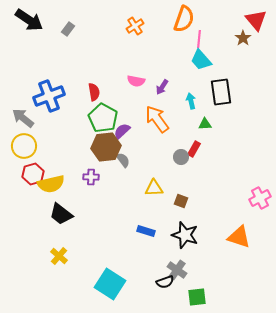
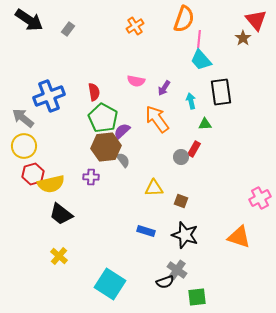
purple arrow: moved 2 px right, 1 px down
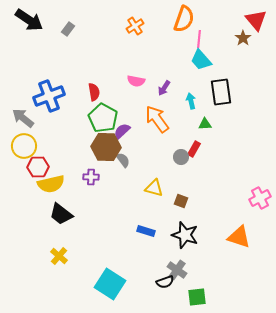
brown hexagon: rotated 8 degrees clockwise
red hexagon: moved 5 px right, 7 px up; rotated 15 degrees clockwise
yellow triangle: rotated 18 degrees clockwise
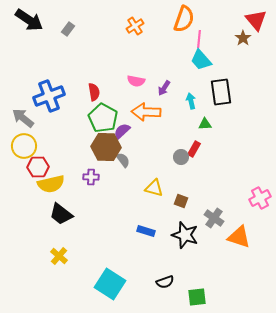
orange arrow: moved 11 px left, 7 px up; rotated 52 degrees counterclockwise
gray cross: moved 37 px right, 52 px up
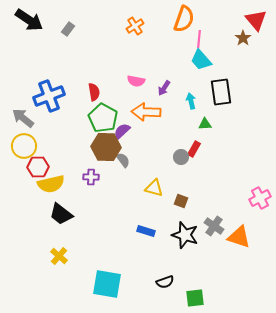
gray cross: moved 8 px down
cyan square: moved 3 px left; rotated 24 degrees counterclockwise
green square: moved 2 px left, 1 px down
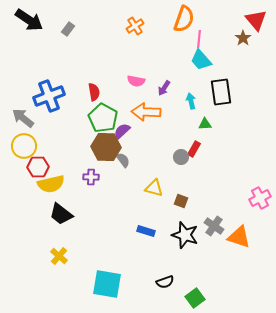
green square: rotated 30 degrees counterclockwise
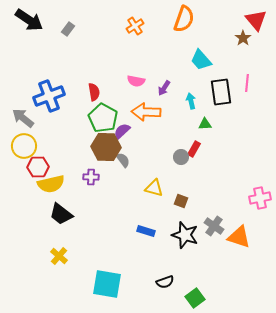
pink line: moved 48 px right, 44 px down
pink cross: rotated 15 degrees clockwise
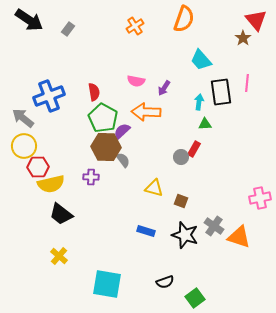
cyan arrow: moved 8 px right, 1 px down; rotated 21 degrees clockwise
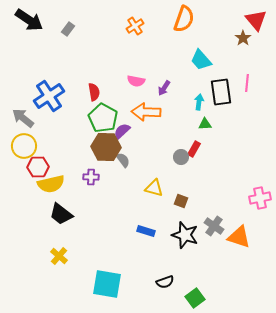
blue cross: rotated 12 degrees counterclockwise
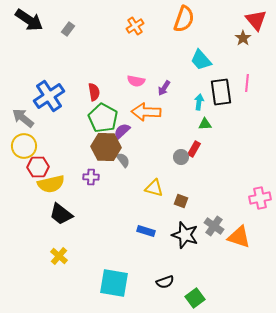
cyan square: moved 7 px right, 1 px up
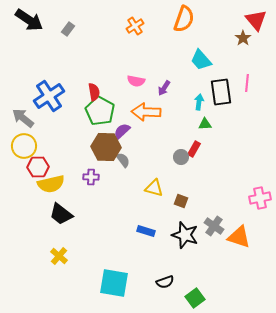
green pentagon: moved 3 px left, 7 px up
